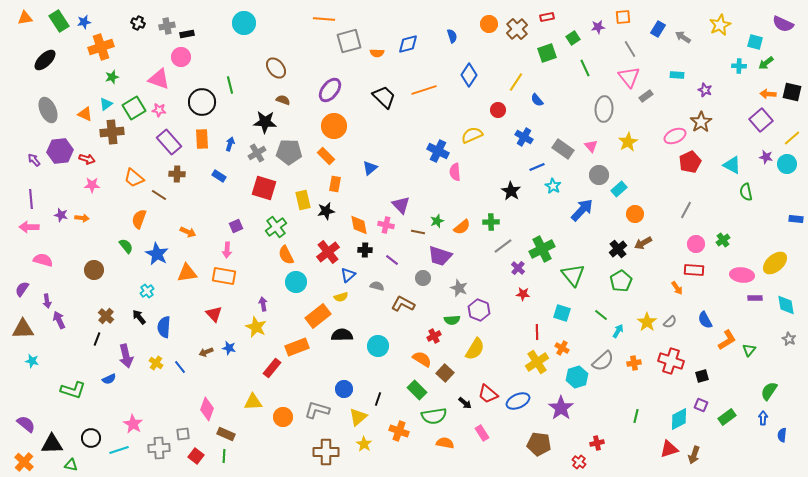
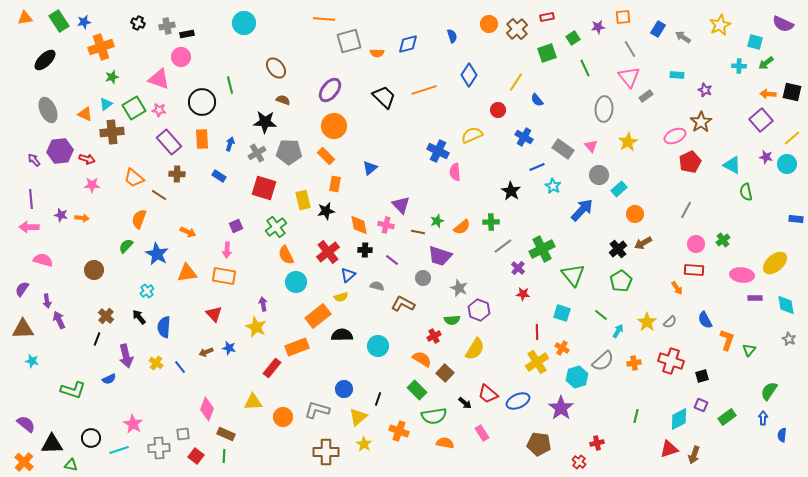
green semicircle at (126, 246): rotated 98 degrees counterclockwise
orange L-shape at (727, 340): rotated 40 degrees counterclockwise
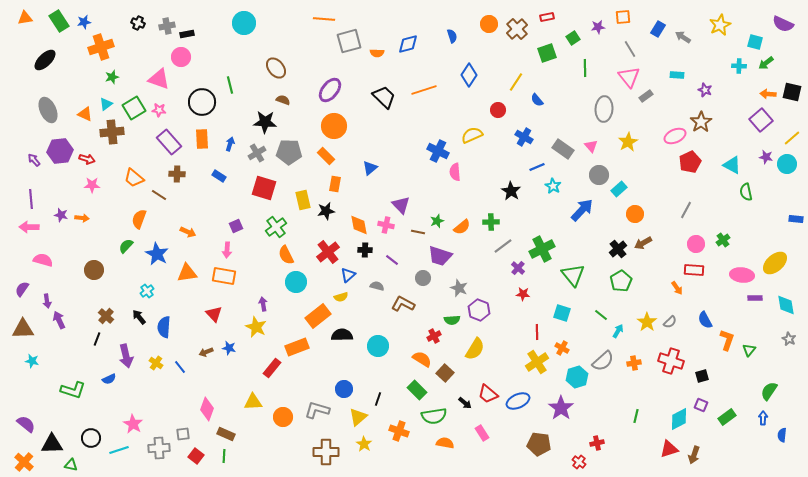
green line at (585, 68): rotated 24 degrees clockwise
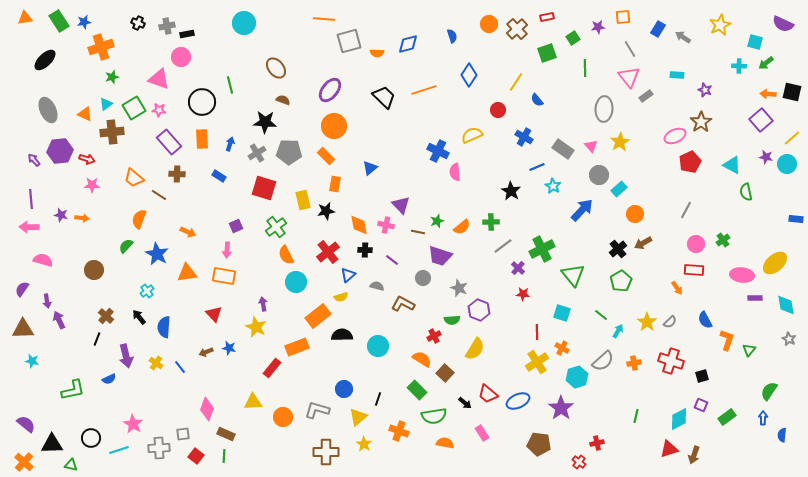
yellow star at (628, 142): moved 8 px left
green L-shape at (73, 390): rotated 30 degrees counterclockwise
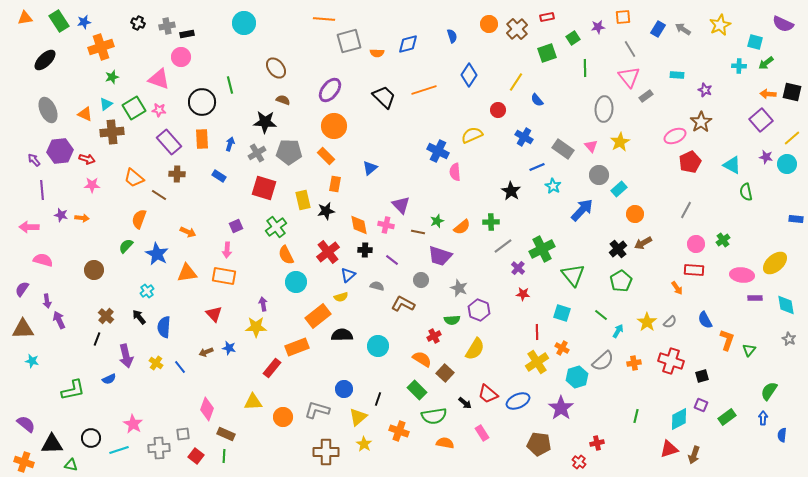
gray arrow at (683, 37): moved 8 px up
purple line at (31, 199): moved 11 px right, 9 px up
gray circle at (423, 278): moved 2 px left, 2 px down
yellow star at (256, 327): rotated 25 degrees counterclockwise
orange cross at (24, 462): rotated 24 degrees counterclockwise
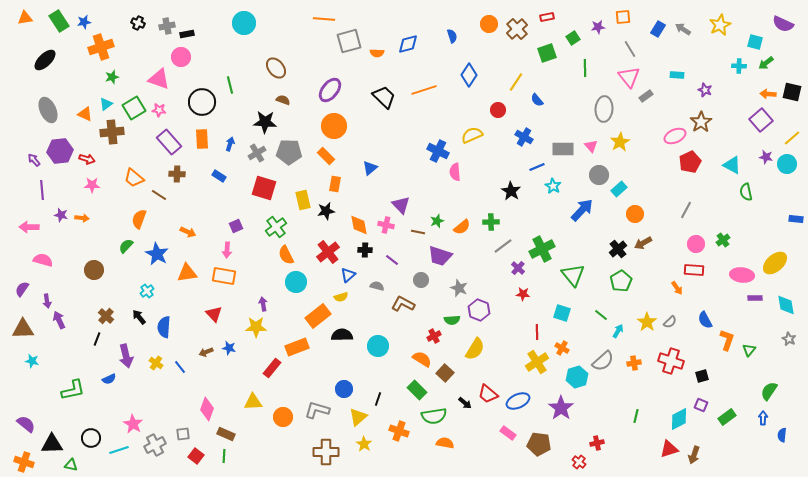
gray rectangle at (563, 149): rotated 35 degrees counterclockwise
pink rectangle at (482, 433): moved 26 px right; rotated 21 degrees counterclockwise
gray cross at (159, 448): moved 4 px left, 3 px up; rotated 25 degrees counterclockwise
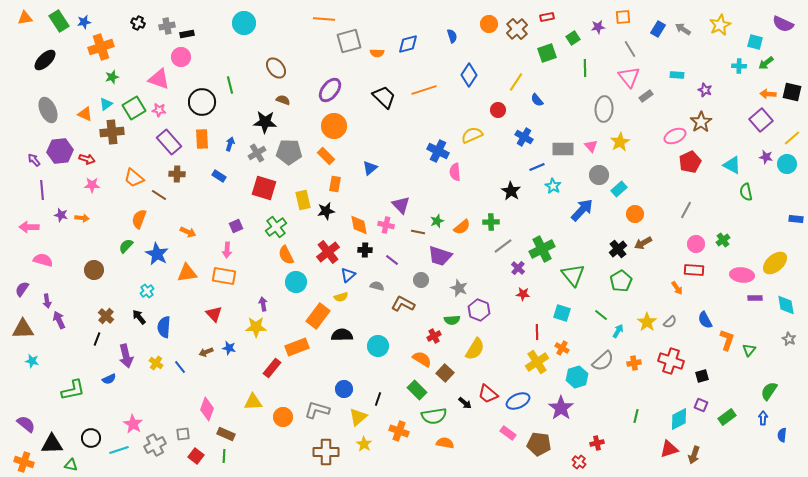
orange rectangle at (318, 316): rotated 15 degrees counterclockwise
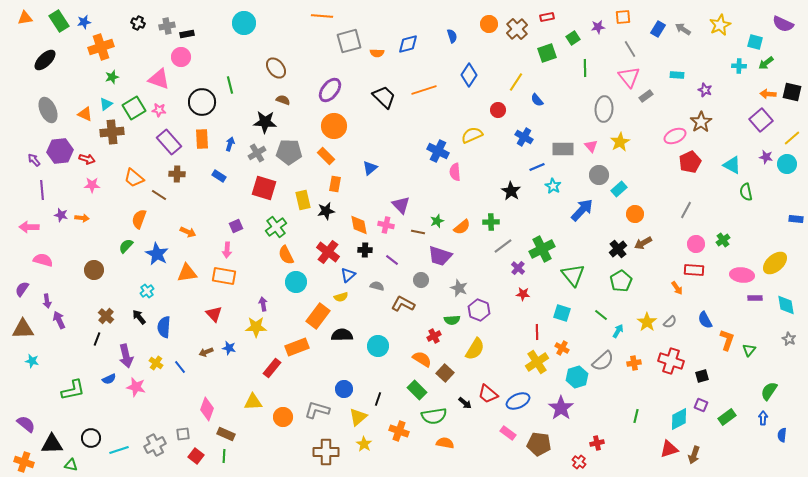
orange line at (324, 19): moved 2 px left, 3 px up
red cross at (328, 252): rotated 15 degrees counterclockwise
pink star at (133, 424): moved 3 px right, 37 px up; rotated 18 degrees counterclockwise
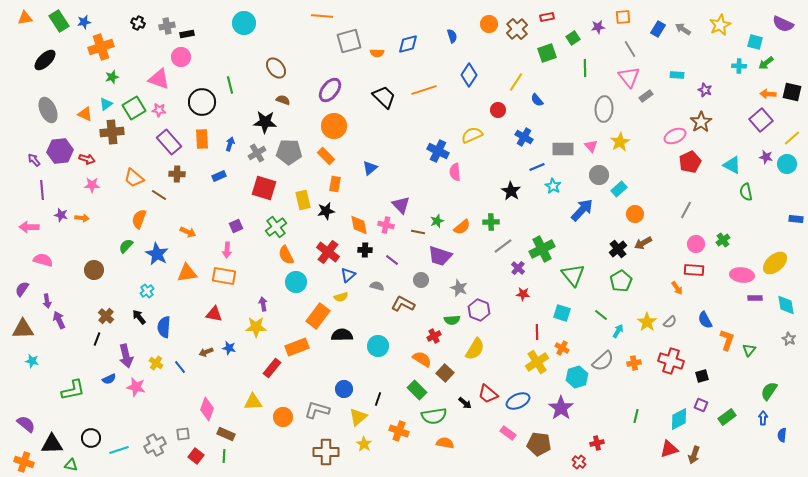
blue rectangle at (219, 176): rotated 56 degrees counterclockwise
red triangle at (214, 314): rotated 36 degrees counterclockwise
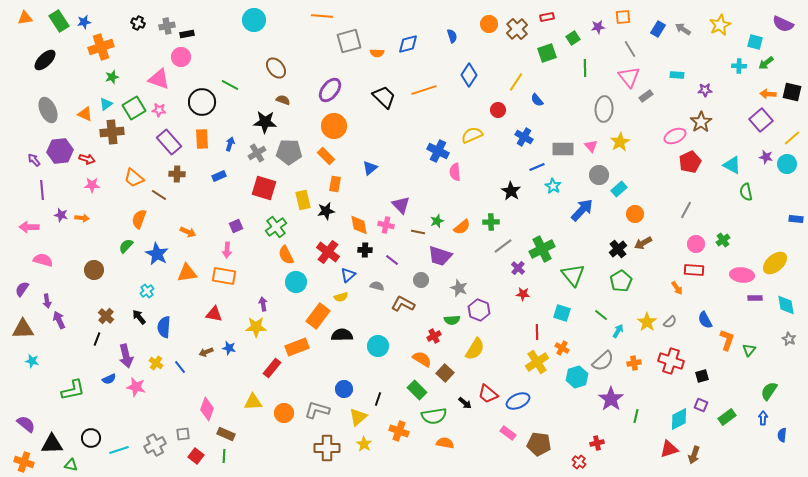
cyan circle at (244, 23): moved 10 px right, 3 px up
green line at (230, 85): rotated 48 degrees counterclockwise
purple star at (705, 90): rotated 24 degrees counterclockwise
purple star at (561, 408): moved 50 px right, 9 px up
orange circle at (283, 417): moved 1 px right, 4 px up
brown cross at (326, 452): moved 1 px right, 4 px up
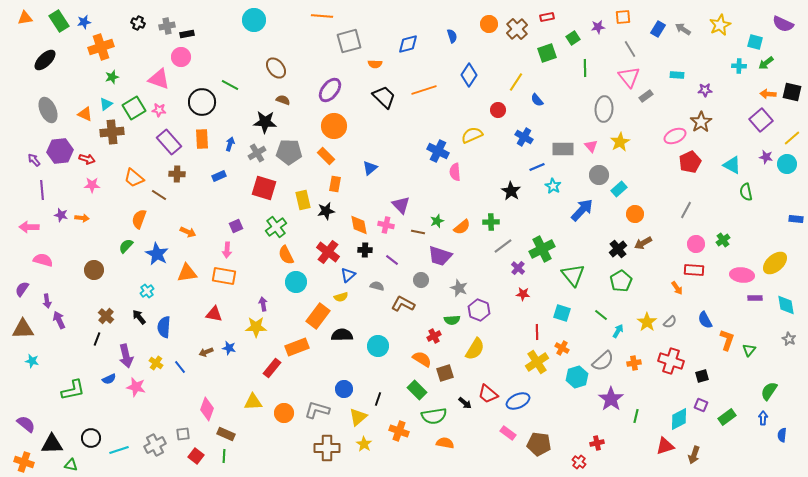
orange semicircle at (377, 53): moved 2 px left, 11 px down
brown square at (445, 373): rotated 30 degrees clockwise
red triangle at (669, 449): moved 4 px left, 3 px up
